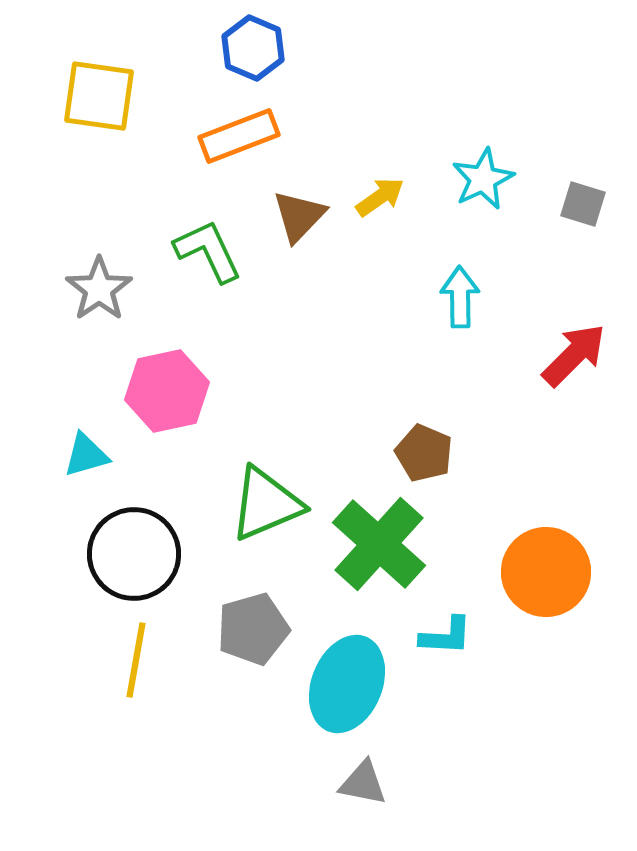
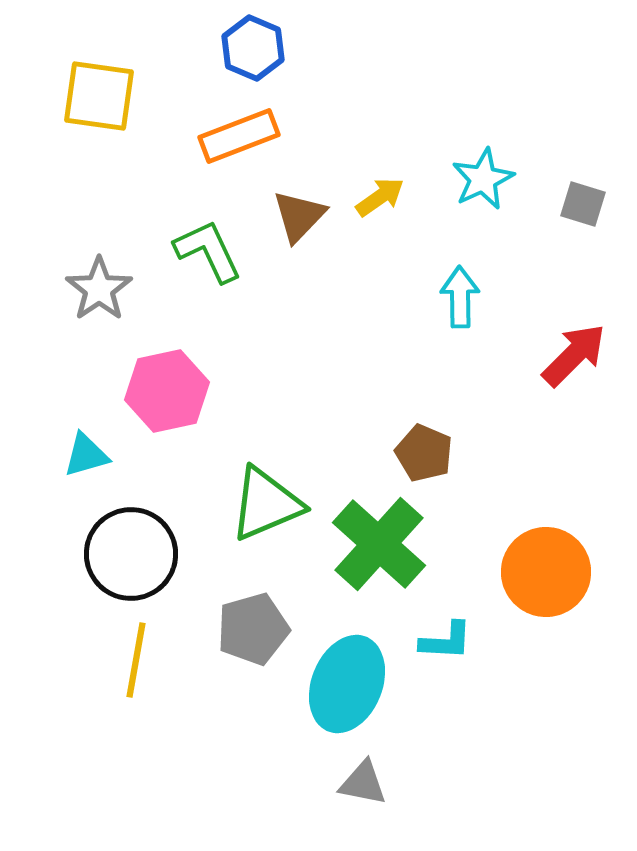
black circle: moved 3 px left
cyan L-shape: moved 5 px down
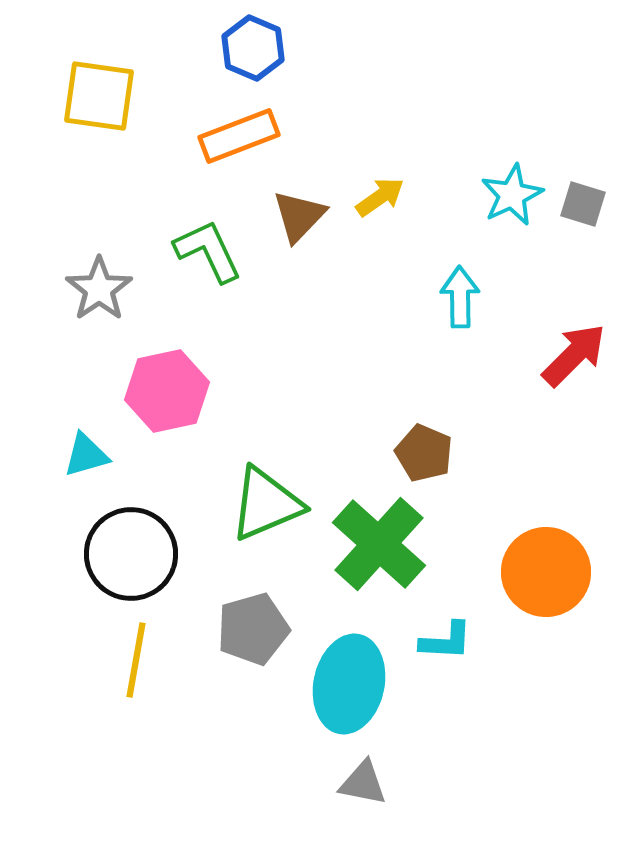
cyan star: moved 29 px right, 16 px down
cyan ellipse: moved 2 px right; rotated 10 degrees counterclockwise
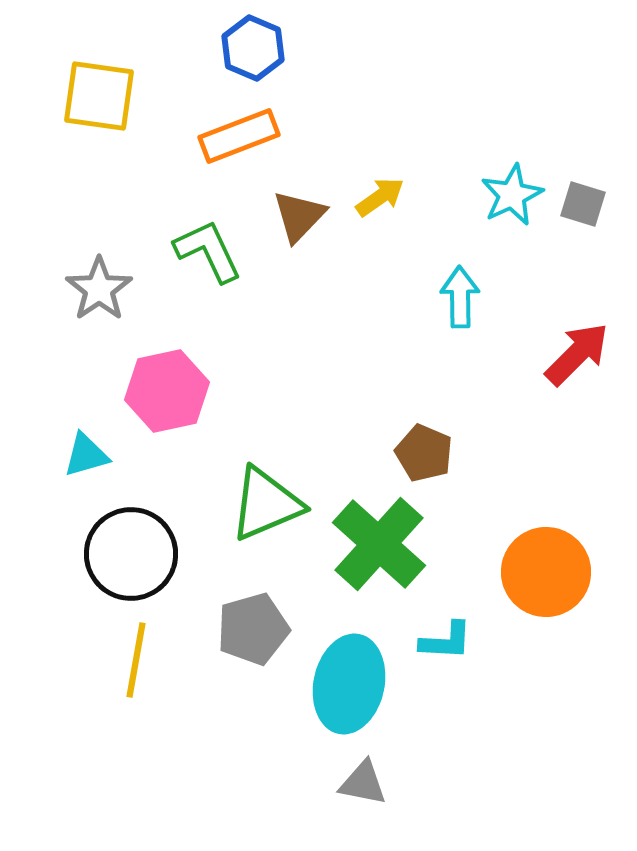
red arrow: moved 3 px right, 1 px up
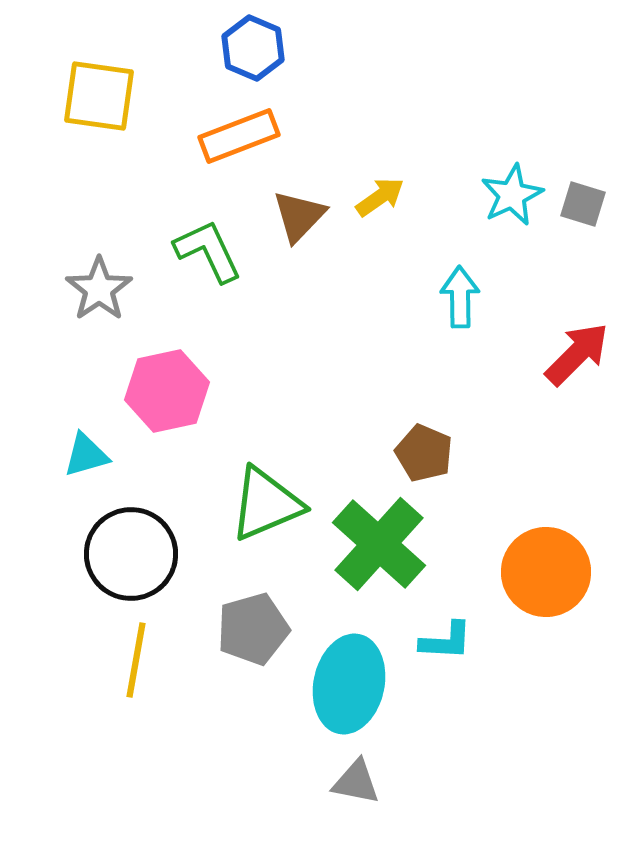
gray triangle: moved 7 px left, 1 px up
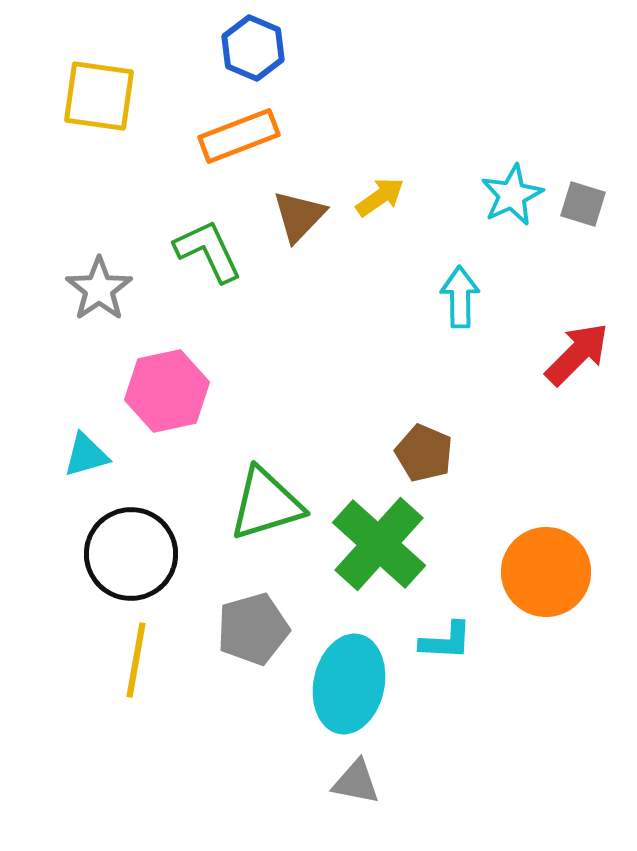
green triangle: rotated 6 degrees clockwise
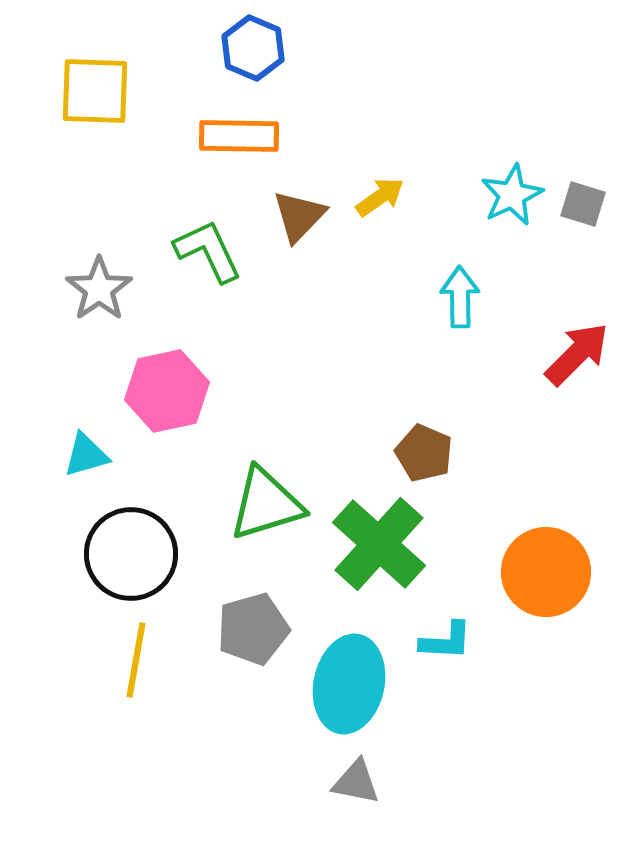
yellow square: moved 4 px left, 5 px up; rotated 6 degrees counterclockwise
orange rectangle: rotated 22 degrees clockwise
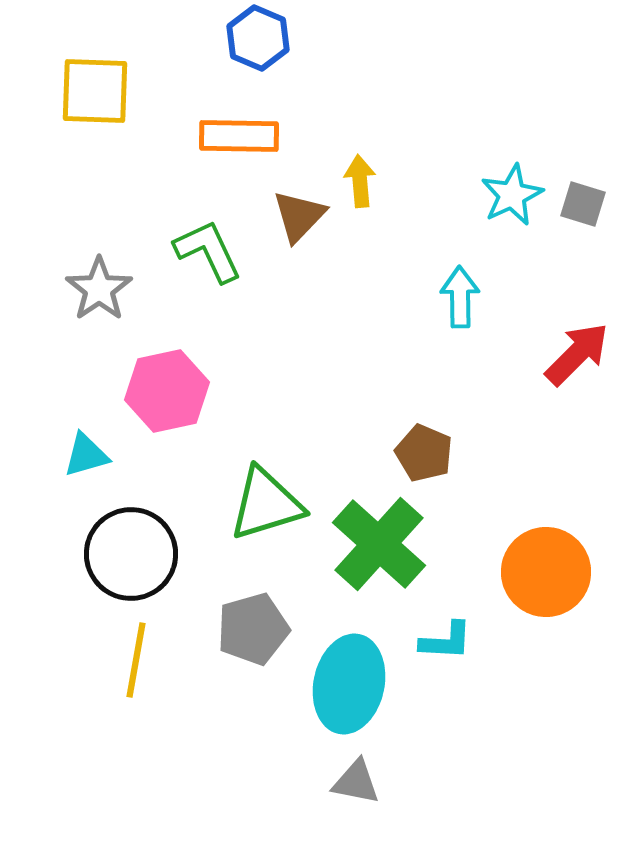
blue hexagon: moved 5 px right, 10 px up
yellow arrow: moved 20 px left, 16 px up; rotated 60 degrees counterclockwise
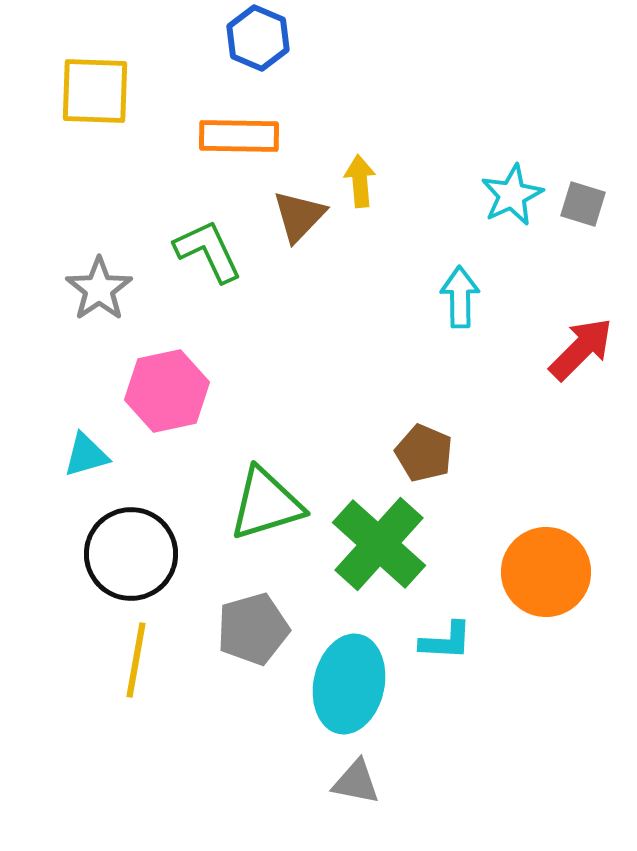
red arrow: moved 4 px right, 5 px up
